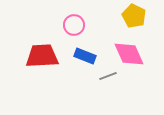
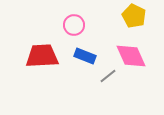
pink diamond: moved 2 px right, 2 px down
gray line: rotated 18 degrees counterclockwise
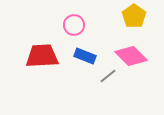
yellow pentagon: rotated 10 degrees clockwise
pink diamond: rotated 20 degrees counterclockwise
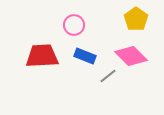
yellow pentagon: moved 2 px right, 3 px down
